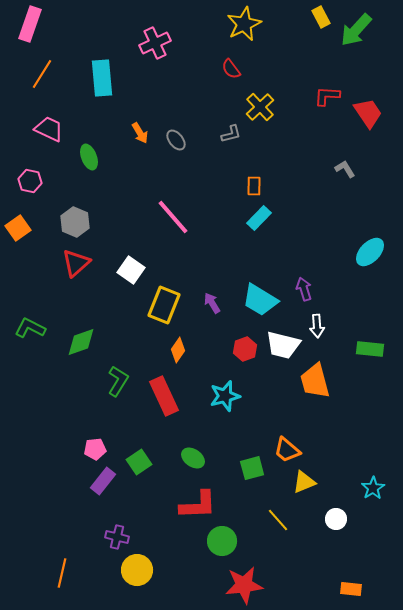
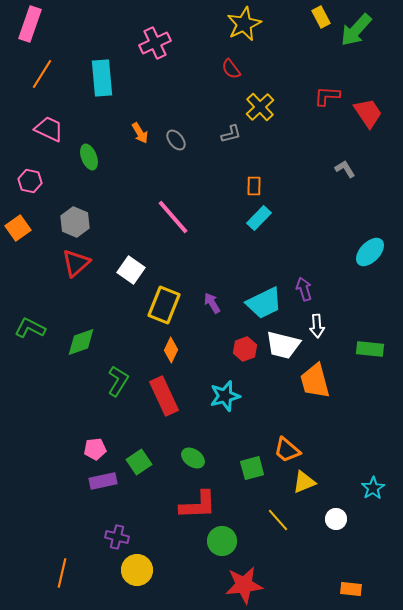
cyan trapezoid at (260, 300): moved 4 px right, 3 px down; rotated 57 degrees counterclockwise
orange diamond at (178, 350): moved 7 px left; rotated 10 degrees counterclockwise
purple rectangle at (103, 481): rotated 40 degrees clockwise
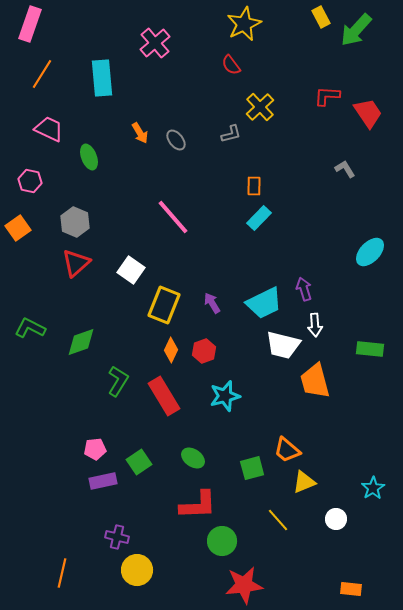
pink cross at (155, 43): rotated 16 degrees counterclockwise
red semicircle at (231, 69): moved 4 px up
white arrow at (317, 326): moved 2 px left, 1 px up
red hexagon at (245, 349): moved 41 px left, 2 px down
red rectangle at (164, 396): rotated 6 degrees counterclockwise
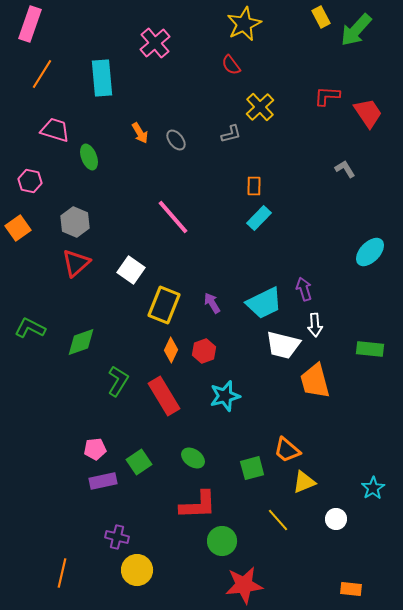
pink trapezoid at (49, 129): moved 6 px right, 1 px down; rotated 8 degrees counterclockwise
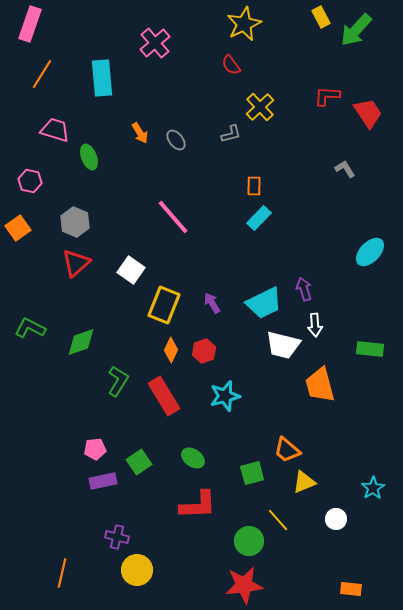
orange trapezoid at (315, 381): moved 5 px right, 4 px down
green square at (252, 468): moved 5 px down
green circle at (222, 541): moved 27 px right
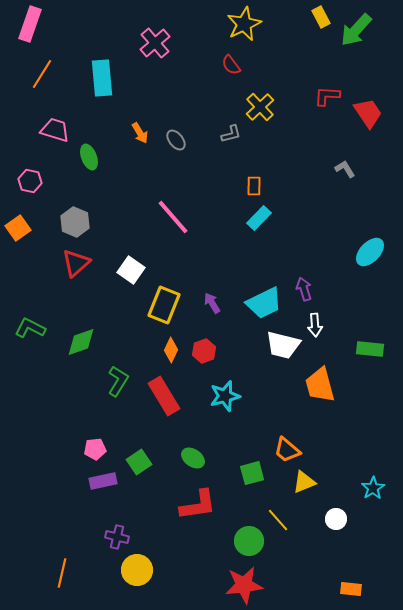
red L-shape at (198, 505): rotated 6 degrees counterclockwise
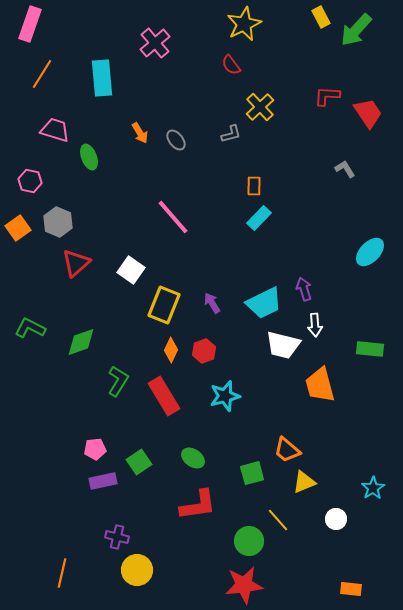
gray hexagon at (75, 222): moved 17 px left
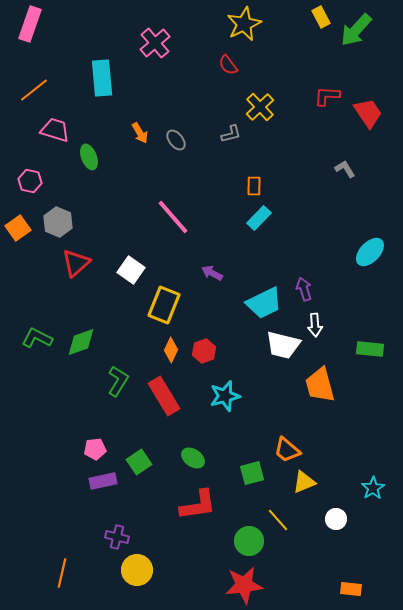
red semicircle at (231, 65): moved 3 px left
orange line at (42, 74): moved 8 px left, 16 px down; rotated 20 degrees clockwise
purple arrow at (212, 303): moved 30 px up; rotated 30 degrees counterclockwise
green L-shape at (30, 328): moved 7 px right, 10 px down
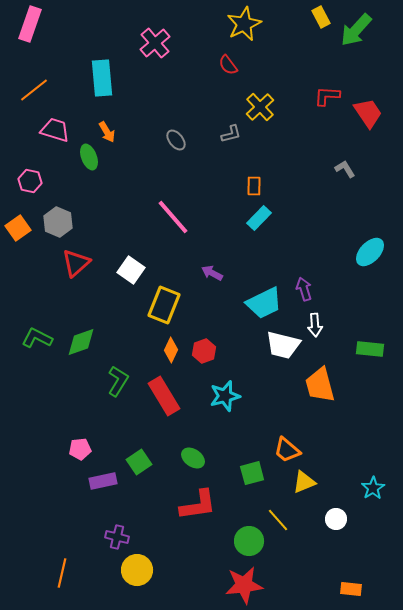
orange arrow at (140, 133): moved 33 px left, 1 px up
pink pentagon at (95, 449): moved 15 px left
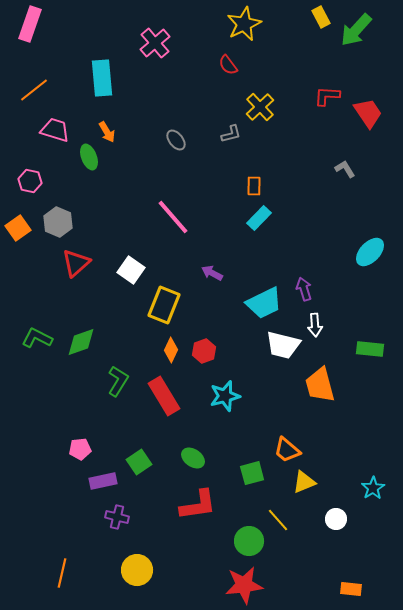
purple cross at (117, 537): moved 20 px up
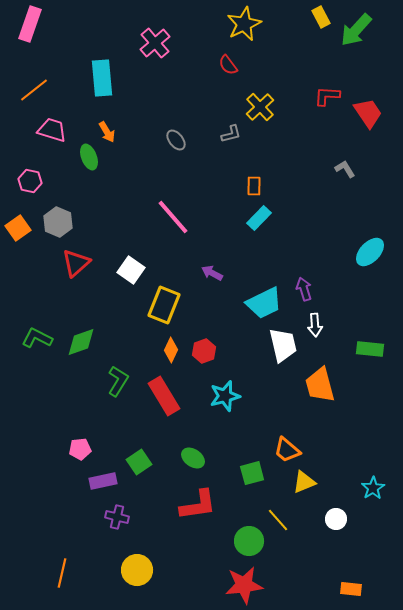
pink trapezoid at (55, 130): moved 3 px left
white trapezoid at (283, 345): rotated 117 degrees counterclockwise
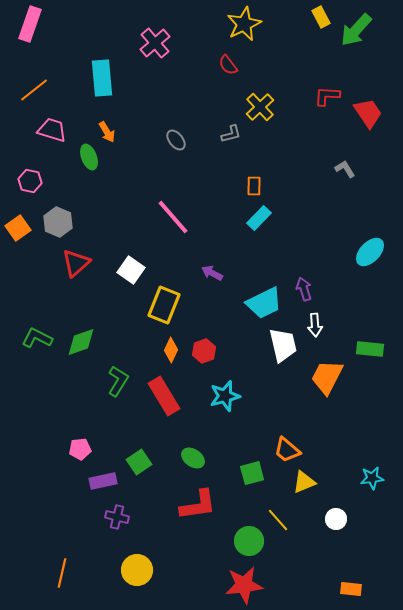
orange trapezoid at (320, 385): moved 7 px right, 8 px up; rotated 42 degrees clockwise
cyan star at (373, 488): moved 1 px left, 10 px up; rotated 25 degrees clockwise
